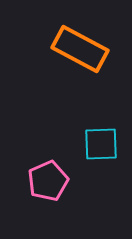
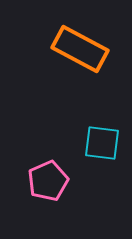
cyan square: moved 1 px right, 1 px up; rotated 9 degrees clockwise
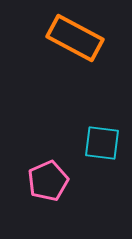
orange rectangle: moved 5 px left, 11 px up
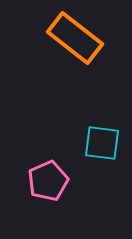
orange rectangle: rotated 10 degrees clockwise
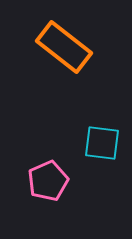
orange rectangle: moved 11 px left, 9 px down
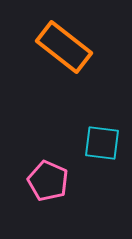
pink pentagon: rotated 24 degrees counterclockwise
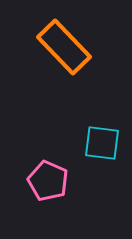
orange rectangle: rotated 8 degrees clockwise
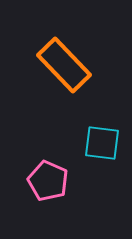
orange rectangle: moved 18 px down
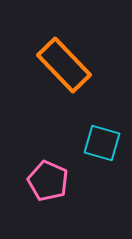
cyan square: rotated 9 degrees clockwise
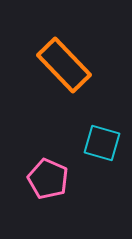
pink pentagon: moved 2 px up
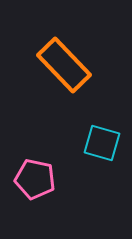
pink pentagon: moved 13 px left; rotated 12 degrees counterclockwise
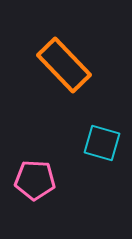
pink pentagon: moved 1 px down; rotated 9 degrees counterclockwise
